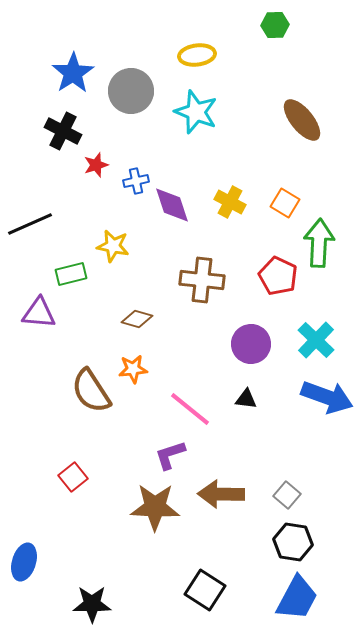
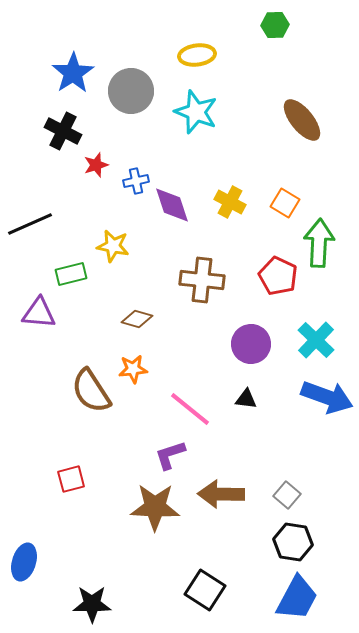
red square: moved 2 px left, 2 px down; rotated 24 degrees clockwise
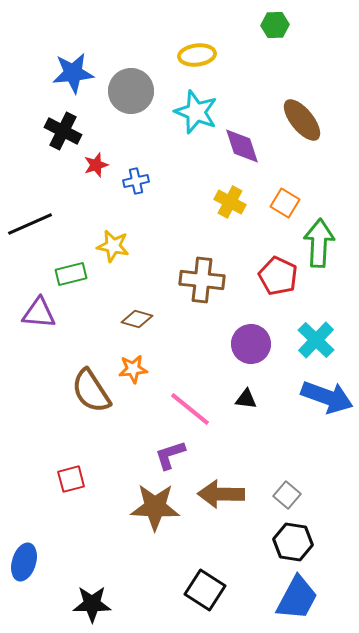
blue star: rotated 27 degrees clockwise
purple diamond: moved 70 px right, 59 px up
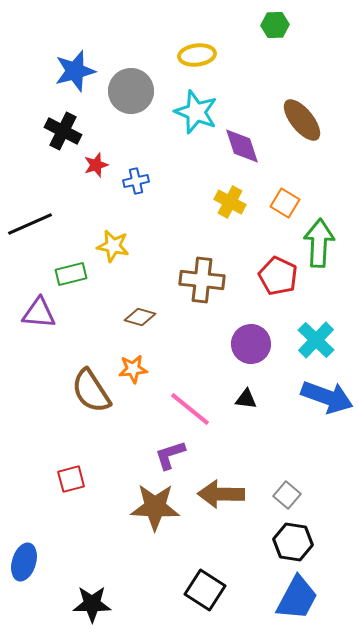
blue star: moved 2 px right, 2 px up; rotated 9 degrees counterclockwise
brown diamond: moved 3 px right, 2 px up
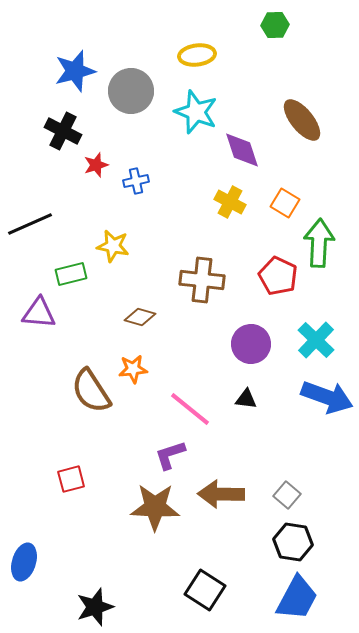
purple diamond: moved 4 px down
black star: moved 3 px right, 3 px down; rotated 18 degrees counterclockwise
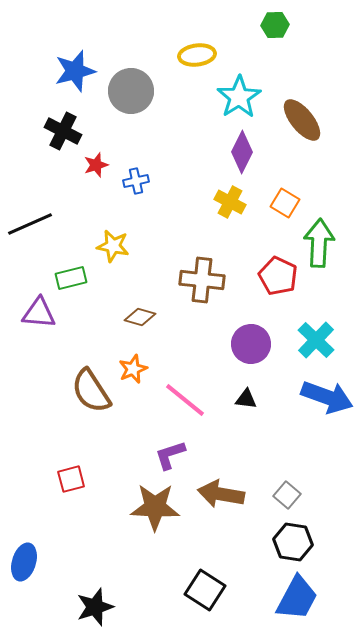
cyan star: moved 43 px right, 15 px up; rotated 18 degrees clockwise
purple diamond: moved 2 px down; rotated 45 degrees clockwise
green rectangle: moved 4 px down
orange star: rotated 16 degrees counterclockwise
pink line: moved 5 px left, 9 px up
brown arrow: rotated 9 degrees clockwise
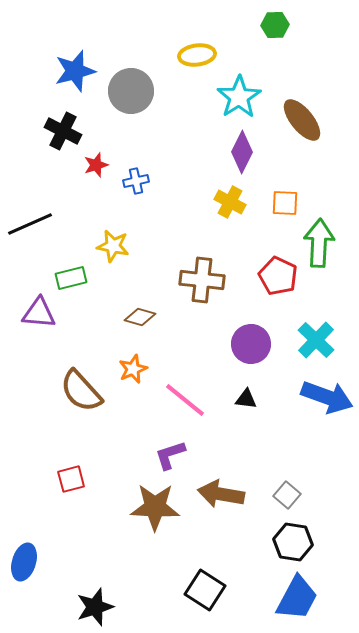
orange square: rotated 28 degrees counterclockwise
brown semicircle: moved 10 px left; rotated 9 degrees counterclockwise
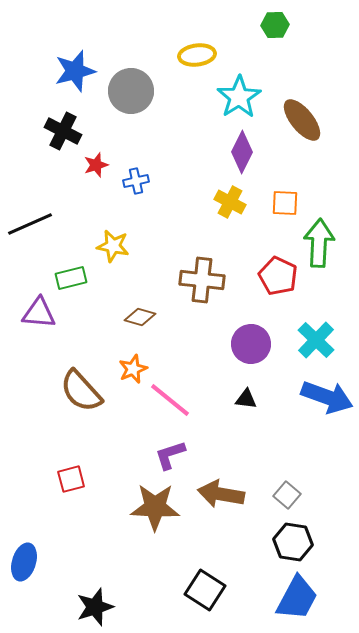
pink line: moved 15 px left
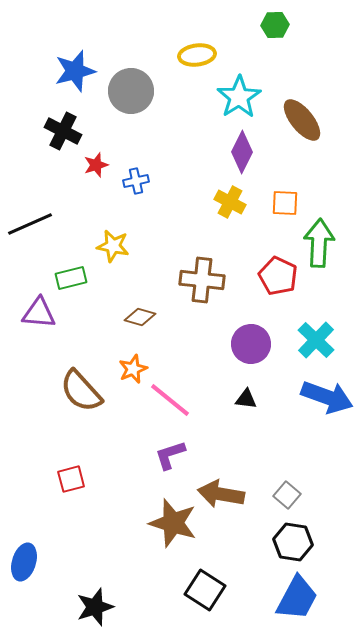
brown star: moved 18 px right, 16 px down; rotated 15 degrees clockwise
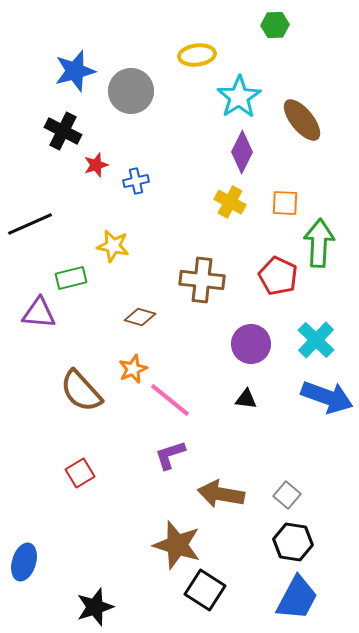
red square: moved 9 px right, 6 px up; rotated 16 degrees counterclockwise
brown star: moved 4 px right, 22 px down
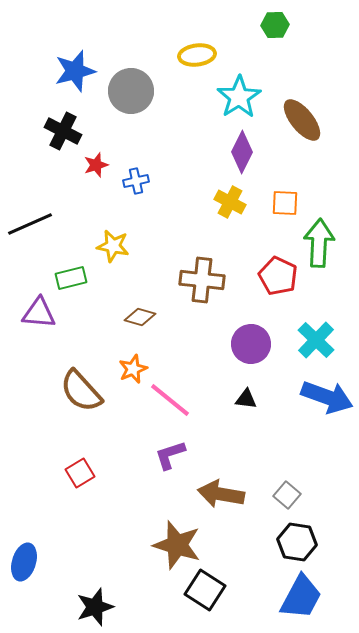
black hexagon: moved 4 px right
blue trapezoid: moved 4 px right, 1 px up
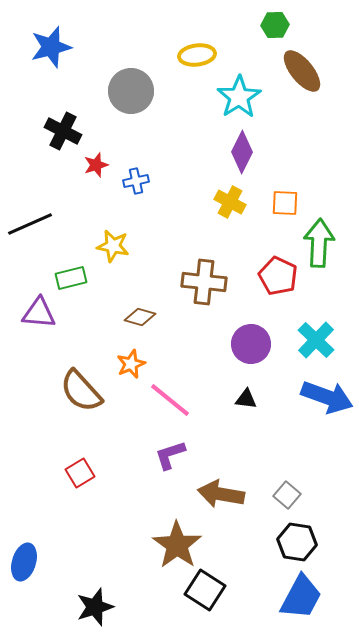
blue star: moved 24 px left, 24 px up
brown ellipse: moved 49 px up
brown cross: moved 2 px right, 2 px down
orange star: moved 2 px left, 5 px up
brown star: rotated 18 degrees clockwise
